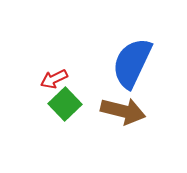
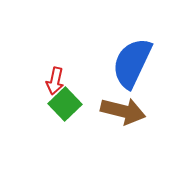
red arrow: moved 1 px right, 2 px down; rotated 52 degrees counterclockwise
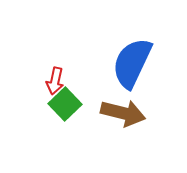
brown arrow: moved 2 px down
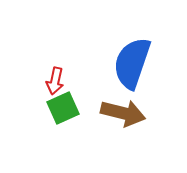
blue semicircle: rotated 6 degrees counterclockwise
green square: moved 2 px left, 4 px down; rotated 20 degrees clockwise
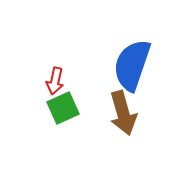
blue semicircle: moved 2 px down
brown arrow: rotated 60 degrees clockwise
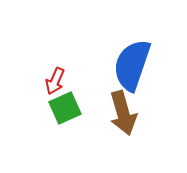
red arrow: rotated 12 degrees clockwise
green square: moved 2 px right
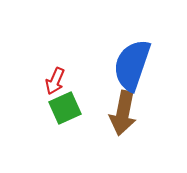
brown arrow: rotated 27 degrees clockwise
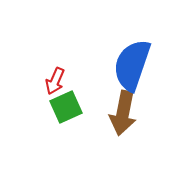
green square: moved 1 px right, 1 px up
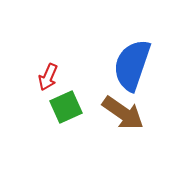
red arrow: moved 7 px left, 4 px up
brown arrow: rotated 66 degrees counterclockwise
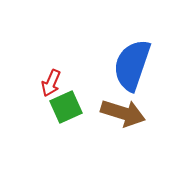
red arrow: moved 3 px right, 6 px down
brown arrow: rotated 18 degrees counterclockwise
